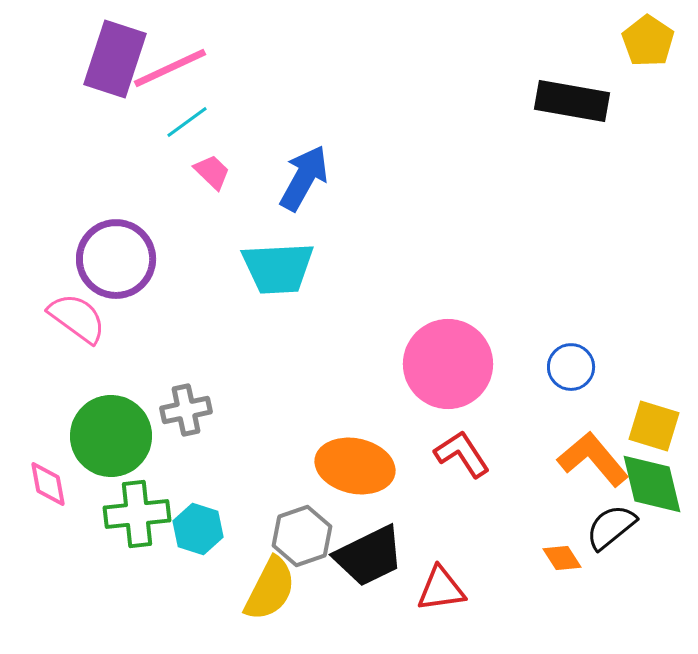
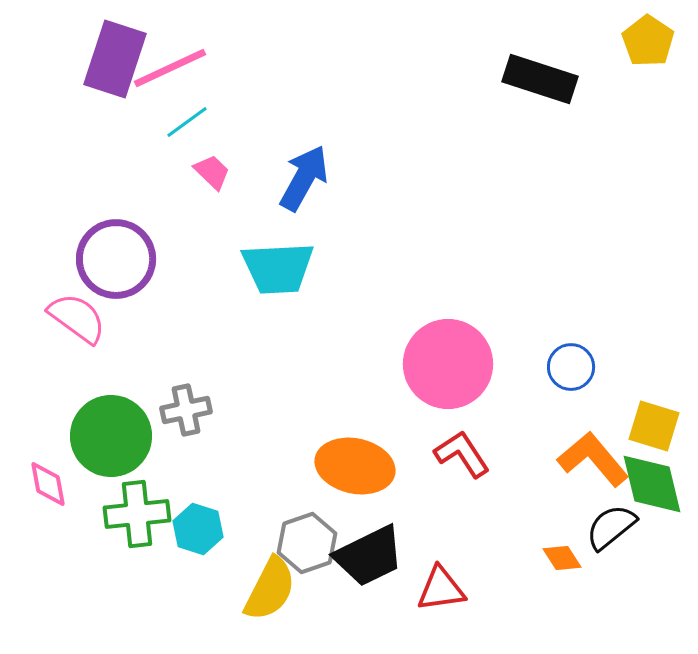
black rectangle: moved 32 px left, 22 px up; rotated 8 degrees clockwise
gray hexagon: moved 5 px right, 7 px down
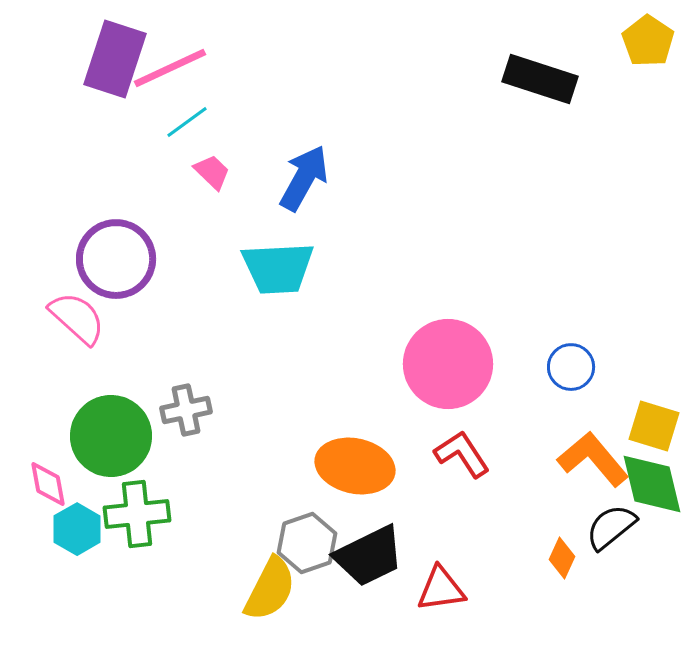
pink semicircle: rotated 6 degrees clockwise
cyan hexagon: moved 121 px left; rotated 12 degrees clockwise
orange diamond: rotated 57 degrees clockwise
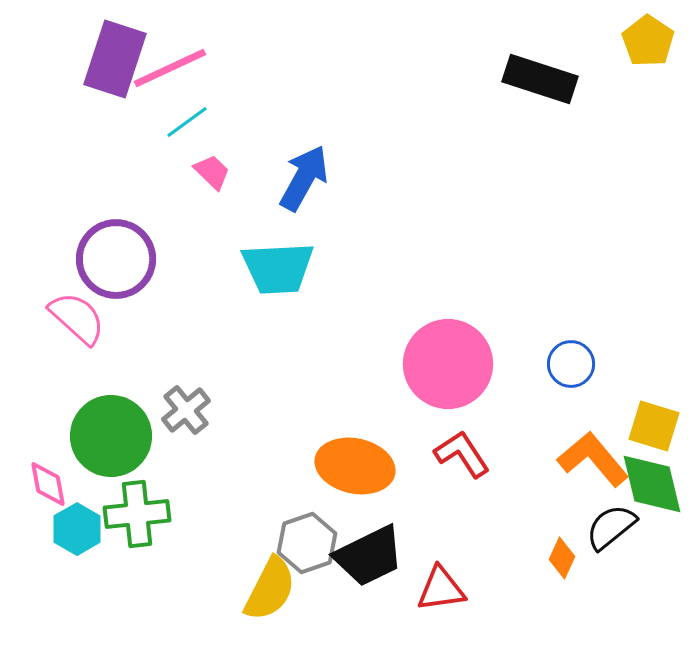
blue circle: moved 3 px up
gray cross: rotated 27 degrees counterclockwise
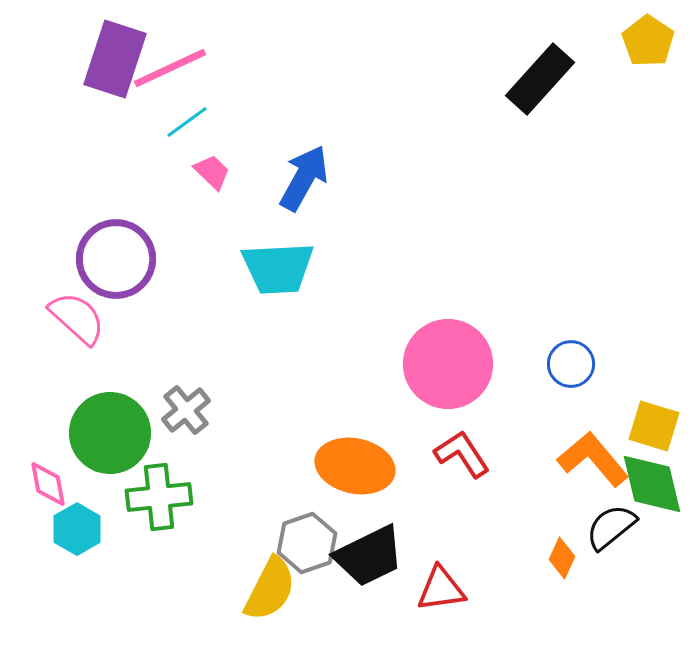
black rectangle: rotated 66 degrees counterclockwise
green circle: moved 1 px left, 3 px up
green cross: moved 22 px right, 17 px up
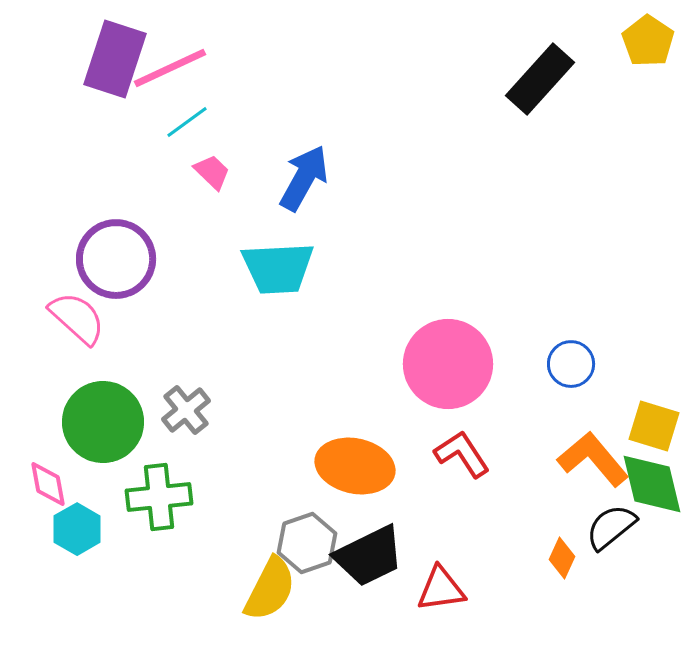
green circle: moved 7 px left, 11 px up
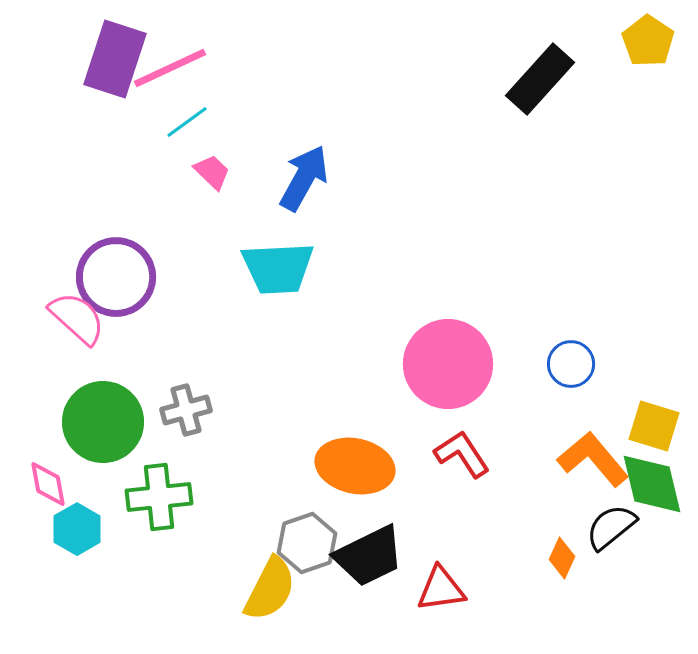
purple circle: moved 18 px down
gray cross: rotated 24 degrees clockwise
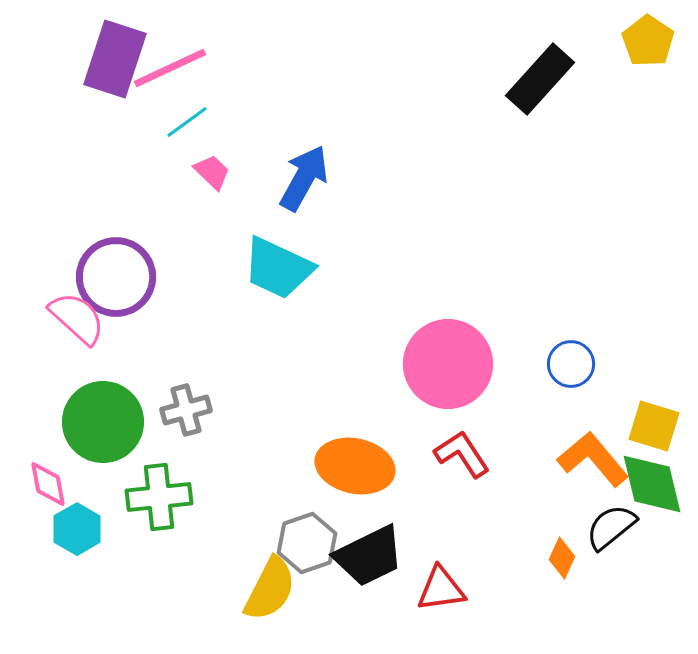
cyan trapezoid: rotated 28 degrees clockwise
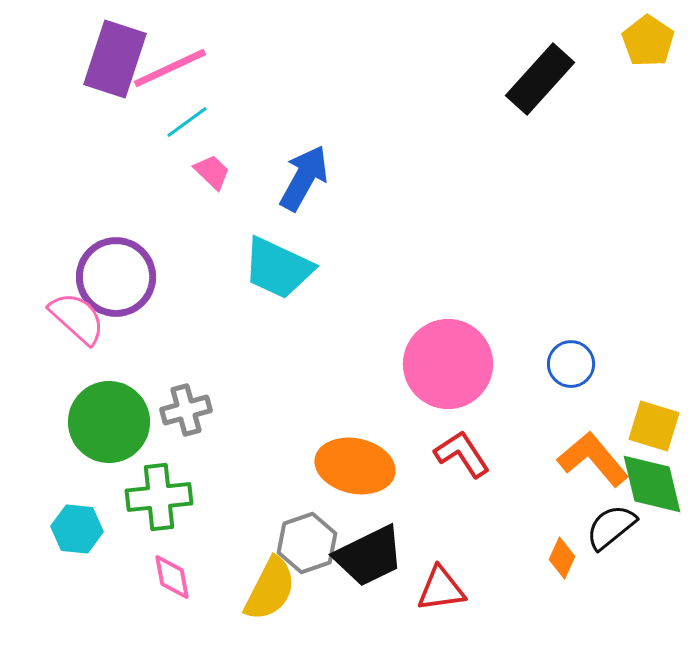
green circle: moved 6 px right
pink diamond: moved 124 px right, 93 px down
cyan hexagon: rotated 24 degrees counterclockwise
